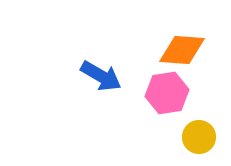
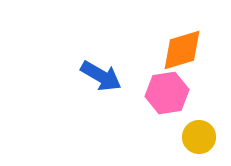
orange diamond: rotated 21 degrees counterclockwise
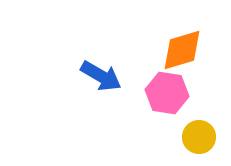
pink hexagon: rotated 18 degrees clockwise
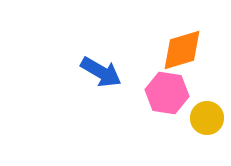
blue arrow: moved 4 px up
yellow circle: moved 8 px right, 19 px up
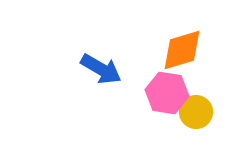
blue arrow: moved 3 px up
yellow circle: moved 11 px left, 6 px up
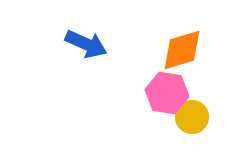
blue arrow: moved 15 px left, 25 px up; rotated 6 degrees counterclockwise
yellow circle: moved 4 px left, 5 px down
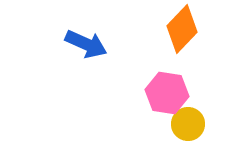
orange diamond: moved 21 px up; rotated 30 degrees counterclockwise
yellow circle: moved 4 px left, 7 px down
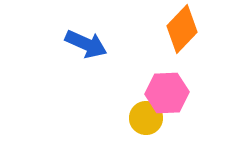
pink hexagon: rotated 12 degrees counterclockwise
yellow circle: moved 42 px left, 6 px up
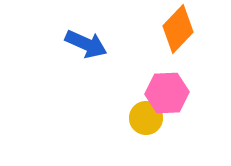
orange diamond: moved 4 px left
